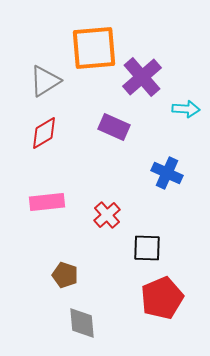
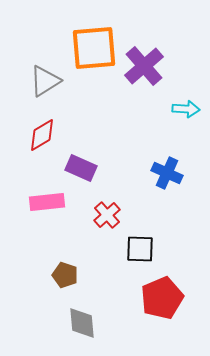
purple cross: moved 2 px right, 11 px up
purple rectangle: moved 33 px left, 41 px down
red diamond: moved 2 px left, 2 px down
black square: moved 7 px left, 1 px down
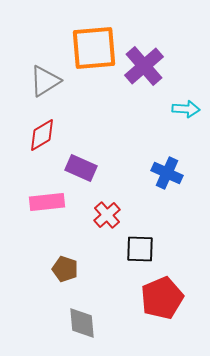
brown pentagon: moved 6 px up
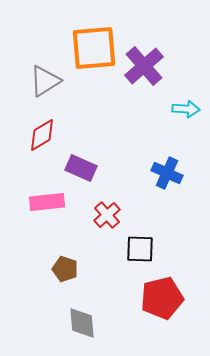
red pentagon: rotated 9 degrees clockwise
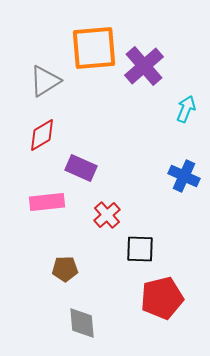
cyan arrow: rotated 72 degrees counterclockwise
blue cross: moved 17 px right, 3 px down
brown pentagon: rotated 20 degrees counterclockwise
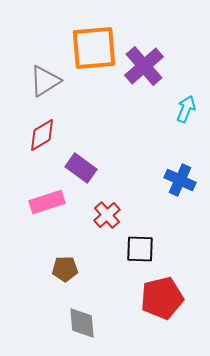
purple rectangle: rotated 12 degrees clockwise
blue cross: moved 4 px left, 4 px down
pink rectangle: rotated 12 degrees counterclockwise
